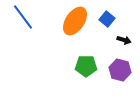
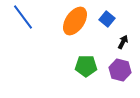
black arrow: moved 1 px left, 2 px down; rotated 80 degrees counterclockwise
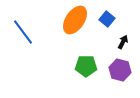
blue line: moved 15 px down
orange ellipse: moved 1 px up
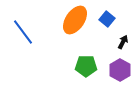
purple hexagon: rotated 15 degrees clockwise
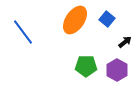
black arrow: moved 2 px right; rotated 24 degrees clockwise
purple hexagon: moved 3 px left
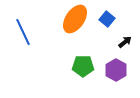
orange ellipse: moved 1 px up
blue line: rotated 12 degrees clockwise
green pentagon: moved 3 px left
purple hexagon: moved 1 px left
